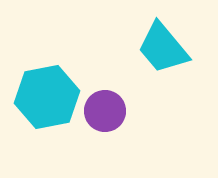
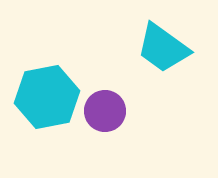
cyan trapezoid: rotated 14 degrees counterclockwise
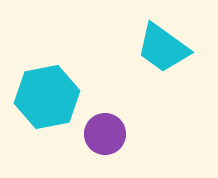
purple circle: moved 23 px down
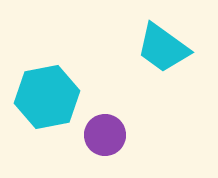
purple circle: moved 1 px down
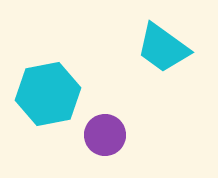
cyan hexagon: moved 1 px right, 3 px up
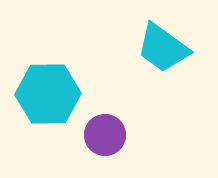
cyan hexagon: rotated 10 degrees clockwise
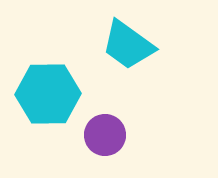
cyan trapezoid: moved 35 px left, 3 px up
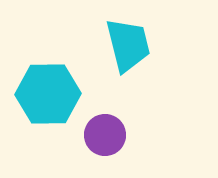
cyan trapezoid: rotated 140 degrees counterclockwise
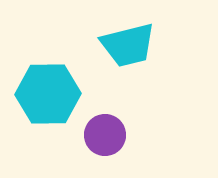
cyan trapezoid: rotated 90 degrees clockwise
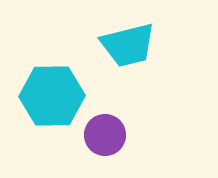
cyan hexagon: moved 4 px right, 2 px down
